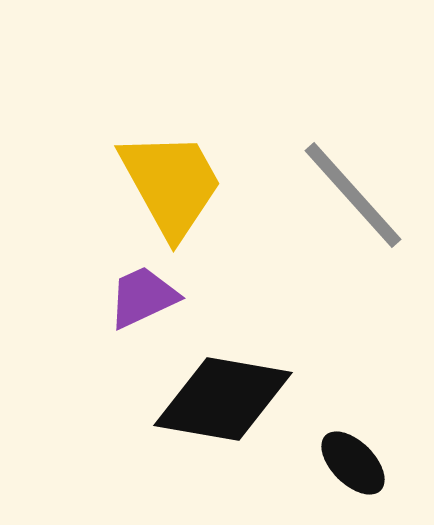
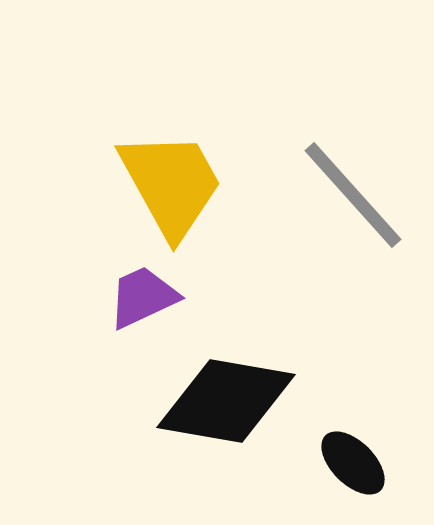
black diamond: moved 3 px right, 2 px down
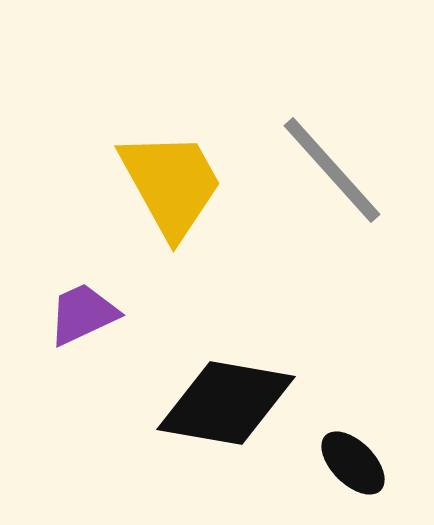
gray line: moved 21 px left, 25 px up
purple trapezoid: moved 60 px left, 17 px down
black diamond: moved 2 px down
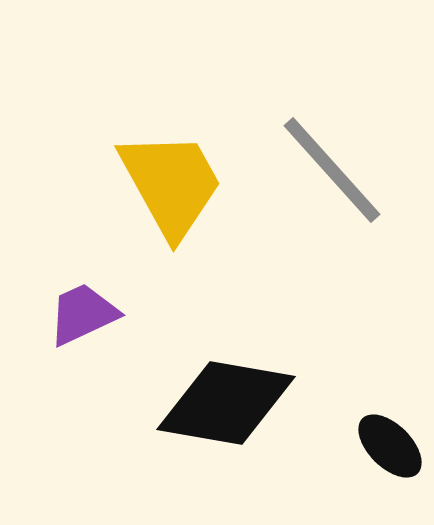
black ellipse: moved 37 px right, 17 px up
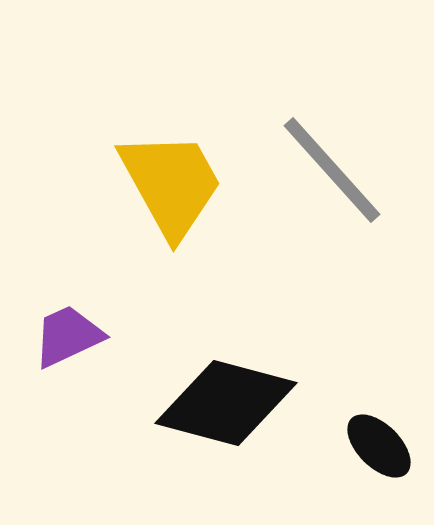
purple trapezoid: moved 15 px left, 22 px down
black diamond: rotated 5 degrees clockwise
black ellipse: moved 11 px left
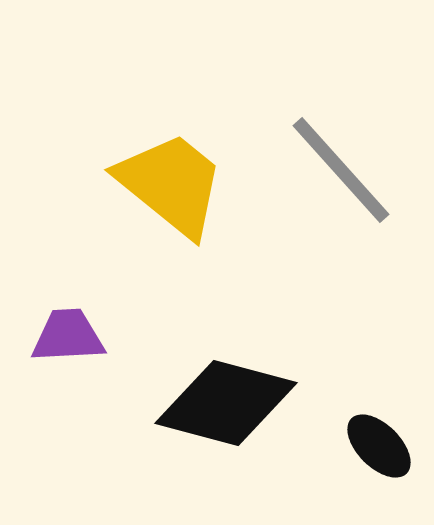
gray line: moved 9 px right
yellow trapezoid: rotated 22 degrees counterclockwise
purple trapezoid: rotated 22 degrees clockwise
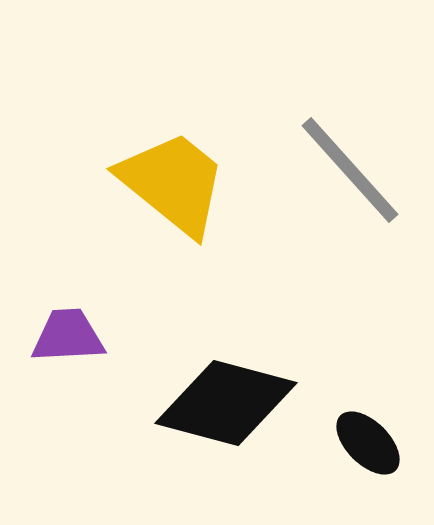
gray line: moved 9 px right
yellow trapezoid: moved 2 px right, 1 px up
black ellipse: moved 11 px left, 3 px up
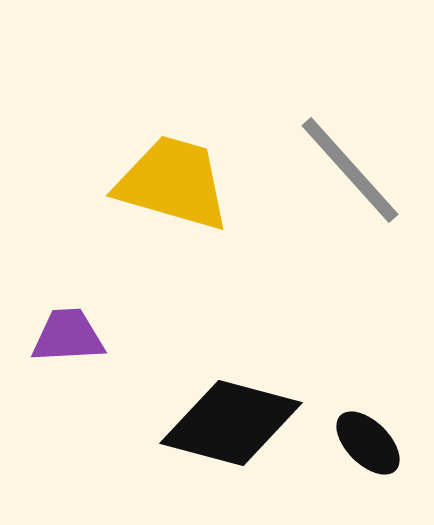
yellow trapezoid: rotated 23 degrees counterclockwise
black diamond: moved 5 px right, 20 px down
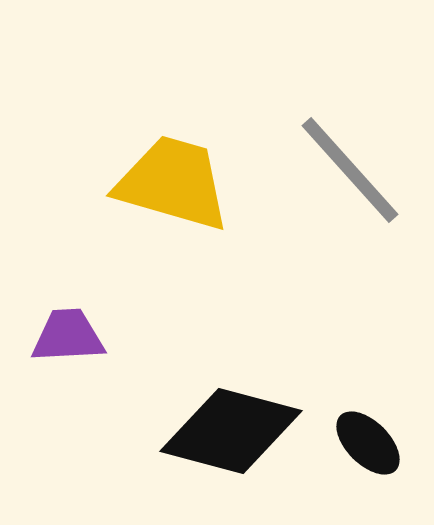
black diamond: moved 8 px down
